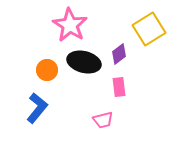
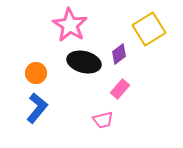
orange circle: moved 11 px left, 3 px down
pink rectangle: moved 1 px right, 2 px down; rotated 48 degrees clockwise
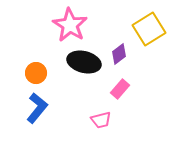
pink trapezoid: moved 2 px left
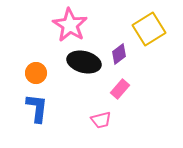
blue L-shape: rotated 32 degrees counterclockwise
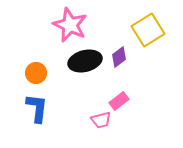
pink star: rotated 8 degrees counterclockwise
yellow square: moved 1 px left, 1 px down
purple diamond: moved 3 px down
black ellipse: moved 1 px right, 1 px up; rotated 28 degrees counterclockwise
pink rectangle: moved 1 px left, 12 px down; rotated 12 degrees clockwise
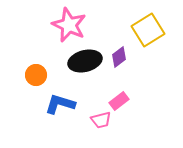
pink star: moved 1 px left
orange circle: moved 2 px down
blue L-shape: moved 23 px right, 4 px up; rotated 80 degrees counterclockwise
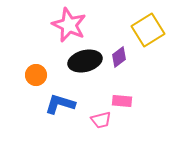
pink rectangle: moved 3 px right; rotated 42 degrees clockwise
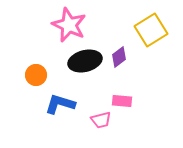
yellow square: moved 3 px right
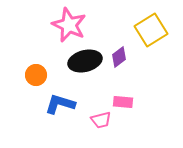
pink rectangle: moved 1 px right, 1 px down
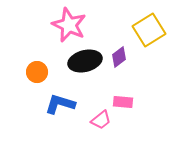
yellow square: moved 2 px left
orange circle: moved 1 px right, 3 px up
pink trapezoid: rotated 25 degrees counterclockwise
